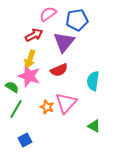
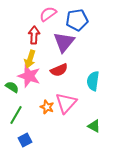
red arrow: rotated 60 degrees counterclockwise
green line: moved 6 px down
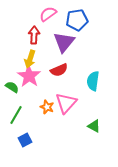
pink star: rotated 15 degrees clockwise
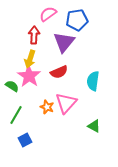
red semicircle: moved 2 px down
green semicircle: moved 1 px up
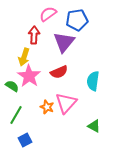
yellow arrow: moved 6 px left, 2 px up
